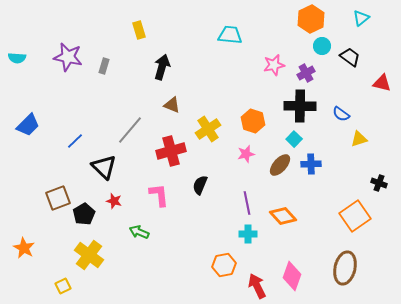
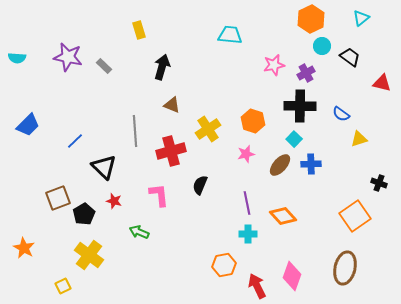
gray rectangle at (104, 66): rotated 63 degrees counterclockwise
gray line at (130, 130): moved 5 px right, 1 px down; rotated 44 degrees counterclockwise
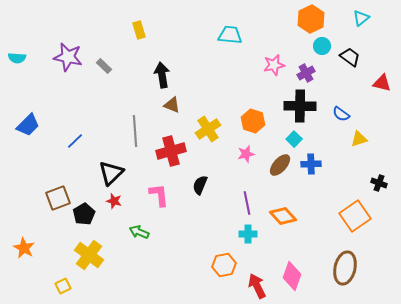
black arrow at (162, 67): moved 8 px down; rotated 25 degrees counterclockwise
black triangle at (104, 167): moved 7 px right, 6 px down; rotated 32 degrees clockwise
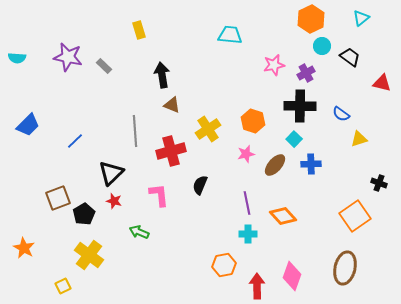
brown ellipse at (280, 165): moved 5 px left
red arrow at (257, 286): rotated 25 degrees clockwise
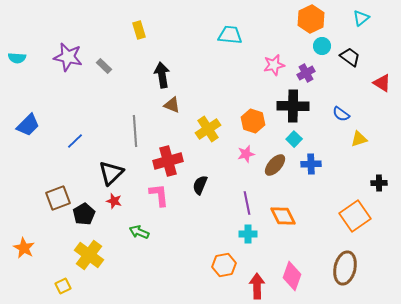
red triangle at (382, 83): rotated 18 degrees clockwise
black cross at (300, 106): moved 7 px left
red cross at (171, 151): moved 3 px left, 10 px down
black cross at (379, 183): rotated 21 degrees counterclockwise
orange diamond at (283, 216): rotated 16 degrees clockwise
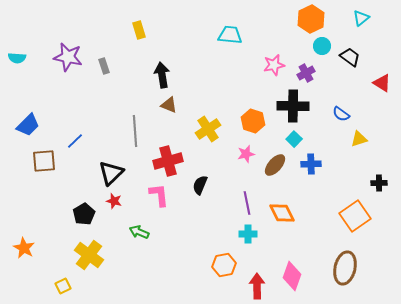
gray rectangle at (104, 66): rotated 28 degrees clockwise
brown triangle at (172, 105): moved 3 px left
brown square at (58, 198): moved 14 px left, 37 px up; rotated 15 degrees clockwise
orange diamond at (283, 216): moved 1 px left, 3 px up
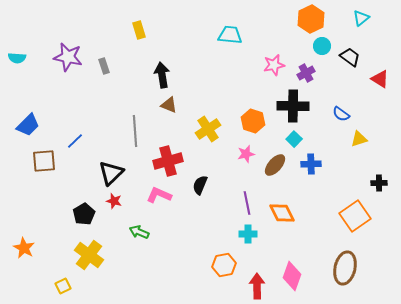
red triangle at (382, 83): moved 2 px left, 4 px up
pink L-shape at (159, 195): rotated 60 degrees counterclockwise
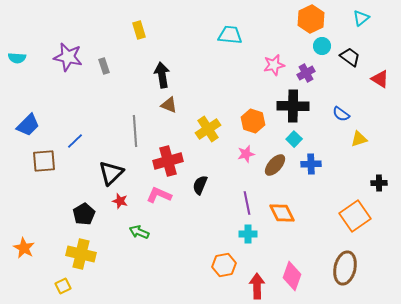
red star at (114, 201): moved 6 px right
yellow cross at (89, 255): moved 8 px left, 1 px up; rotated 24 degrees counterclockwise
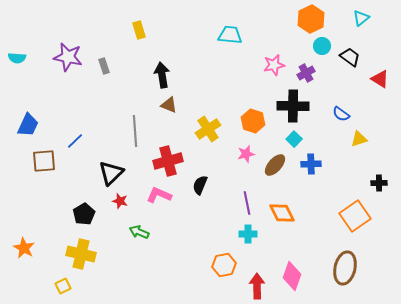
blue trapezoid at (28, 125): rotated 20 degrees counterclockwise
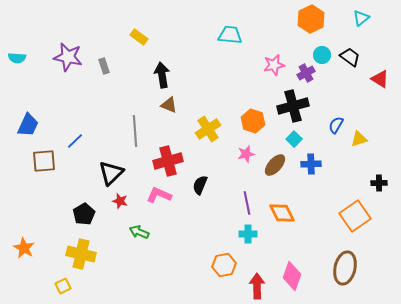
yellow rectangle at (139, 30): moved 7 px down; rotated 36 degrees counterclockwise
cyan circle at (322, 46): moved 9 px down
black cross at (293, 106): rotated 16 degrees counterclockwise
blue semicircle at (341, 114): moved 5 px left, 11 px down; rotated 84 degrees clockwise
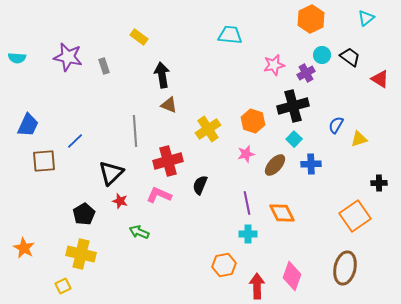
cyan triangle at (361, 18): moved 5 px right
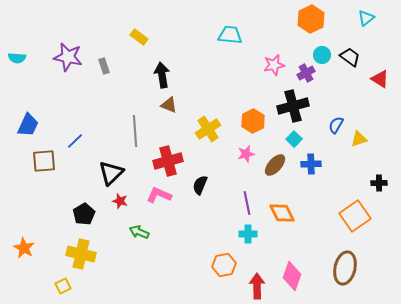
orange hexagon at (253, 121): rotated 15 degrees clockwise
